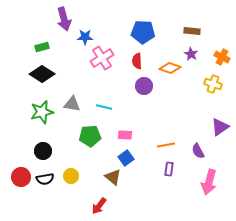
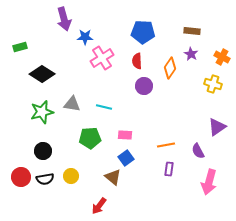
green rectangle: moved 22 px left
orange diamond: rotated 75 degrees counterclockwise
purple triangle: moved 3 px left
green pentagon: moved 2 px down
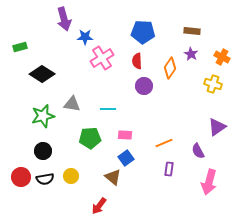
cyan line: moved 4 px right, 2 px down; rotated 14 degrees counterclockwise
green star: moved 1 px right, 4 px down
orange line: moved 2 px left, 2 px up; rotated 12 degrees counterclockwise
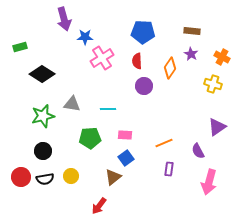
brown triangle: rotated 42 degrees clockwise
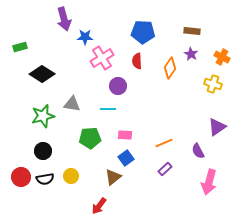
purple circle: moved 26 px left
purple rectangle: moved 4 px left; rotated 40 degrees clockwise
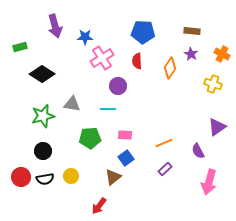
purple arrow: moved 9 px left, 7 px down
orange cross: moved 3 px up
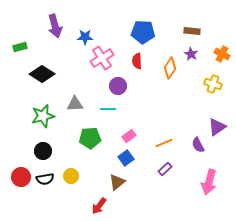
gray triangle: moved 3 px right; rotated 12 degrees counterclockwise
pink rectangle: moved 4 px right, 1 px down; rotated 40 degrees counterclockwise
purple semicircle: moved 6 px up
brown triangle: moved 4 px right, 5 px down
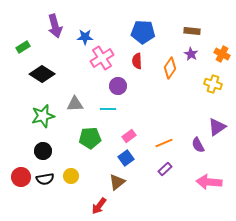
green rectangle: moved 3 px right; rotated 16 degrees counterclockwise
pink arrow: rotated 80 degrees clockwise
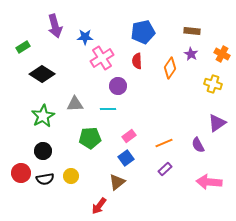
blue pentagon: rotated 15 degrees counterclockwise
green star: rotated 15 degrees counterclockwise
purple triangle: moved 4 px up
red circle: moved 4 px up
